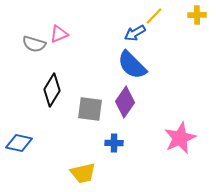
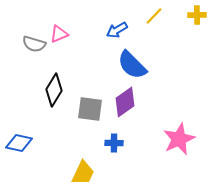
blue arrow: moved 18 px left, 3 px up
black diamond: moved 2 px right
purple diamond: rotated 20 degrees clockwise
pink star: moved 1 px left, 1 px down
yellow trapezoid: rotated 52 degrees counterclockwise
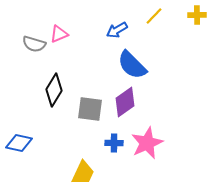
pink star: moved 32 px left, 4 px down
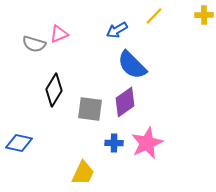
yellow cross: moved 7 px right
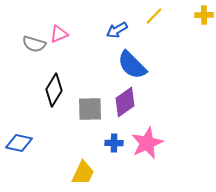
gray square: rotated 8 degrees counterclockwise
